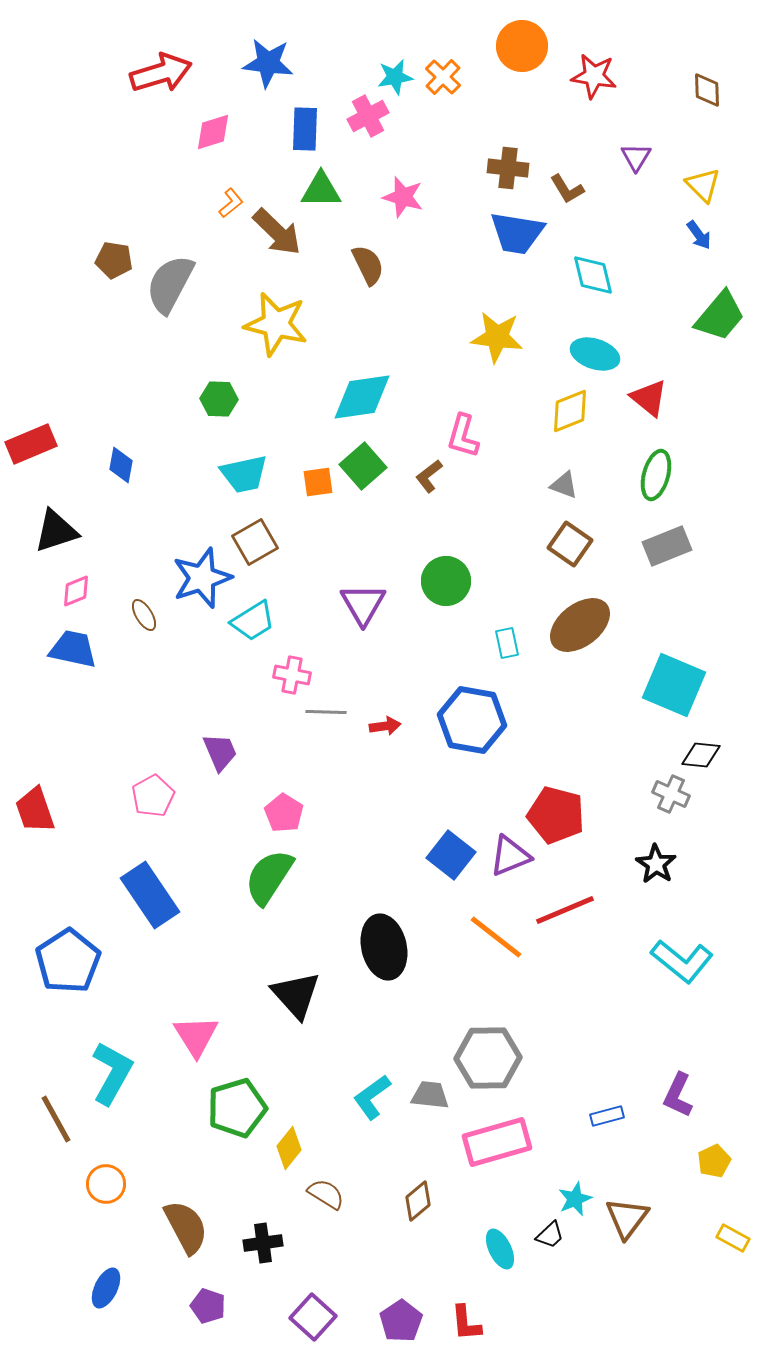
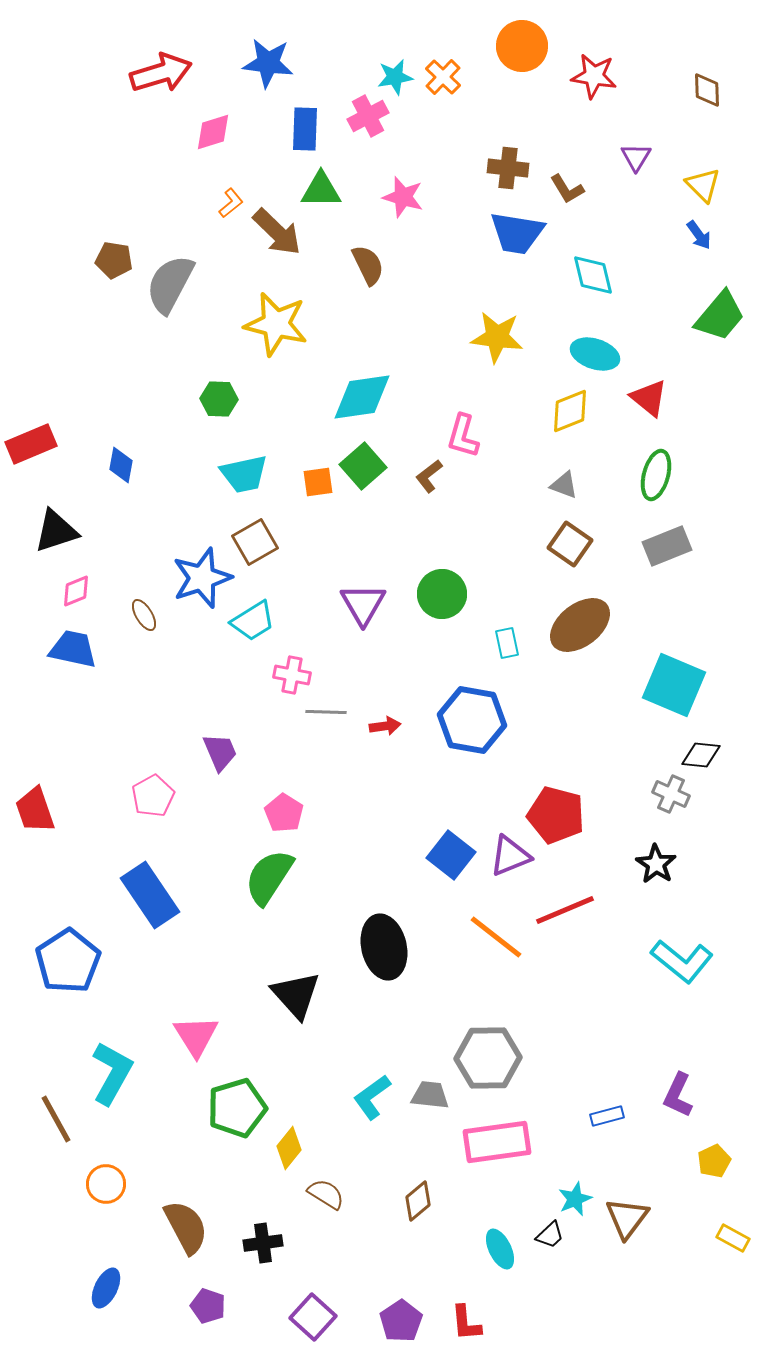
green circle at (446, 581): moved 4 px left, 13 px down
pink rectangle at (497, 1142): rotated 8 degrees clockwise
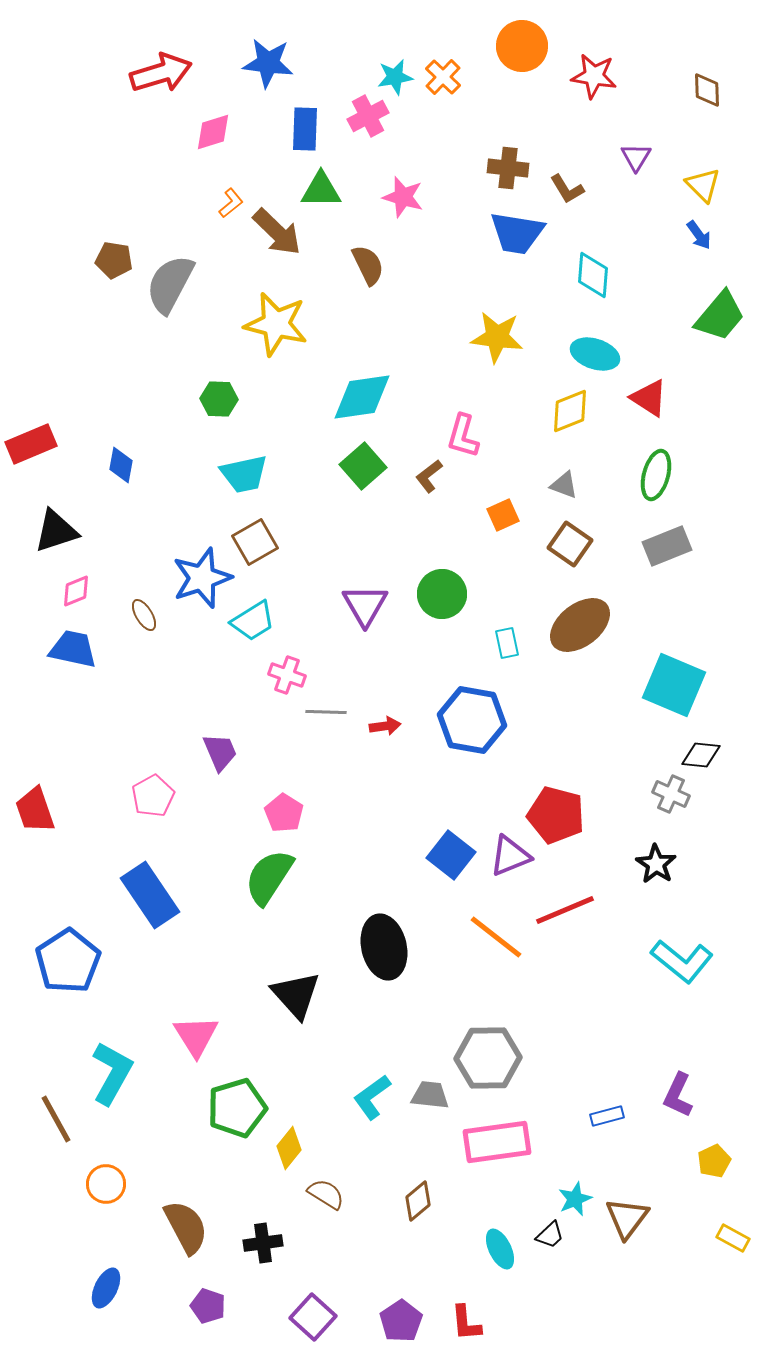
cyan diamond at (593, 275): rotated 18 degrees clockwise
red triangle at (649, 398): rotated 6 degrees counterclockwise
orange square at (318, 482): moved 185 px right, 33 px down; rotated 16 degrees counterclockwise
purple triangle at (363, 604): moved 2 px right, 1 px down
pink cross at (292, 675): moved 5 px left; rotated 9 degrees clockwise
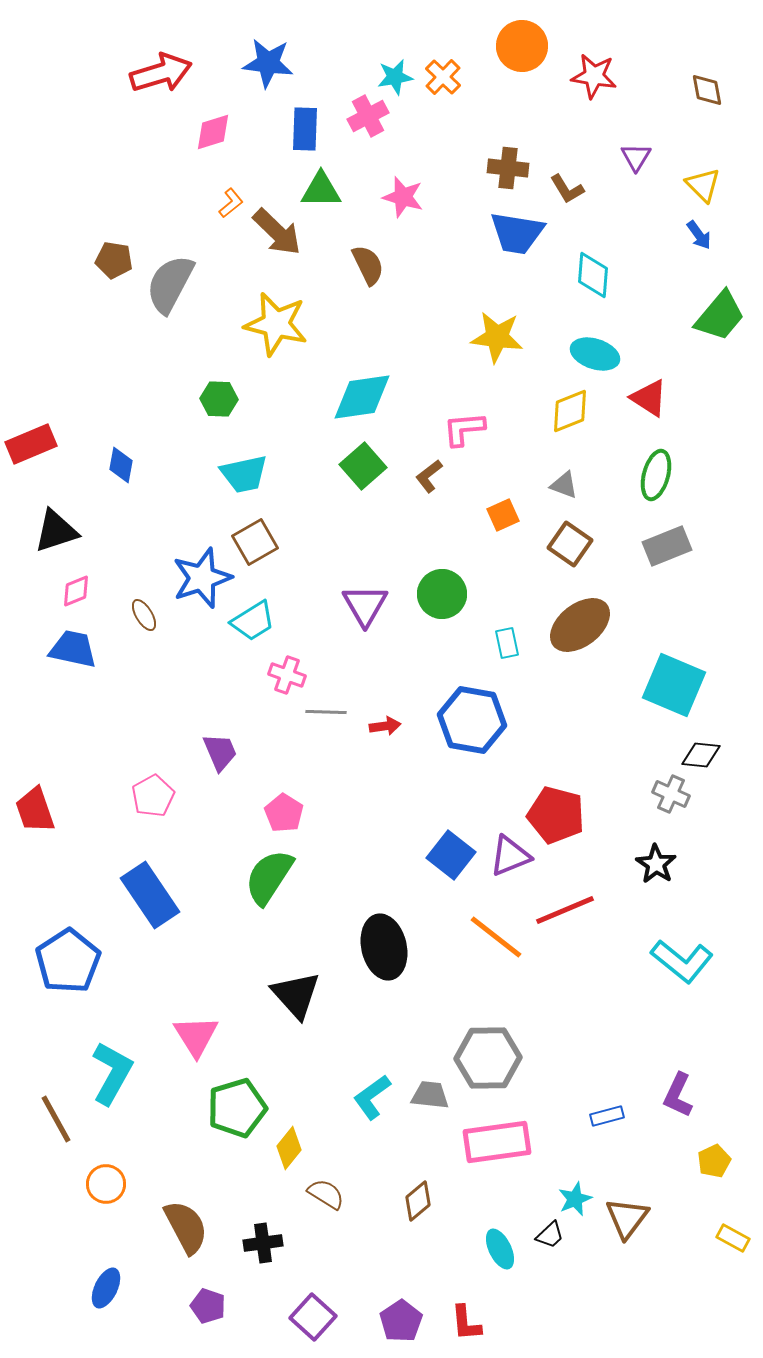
brown diamond at (707, 90): rotated 9 degrees counterclockwise
pink L-shape at (463, 436): moved 1 px right, 7 px up; rotated 69 degrees clockwise
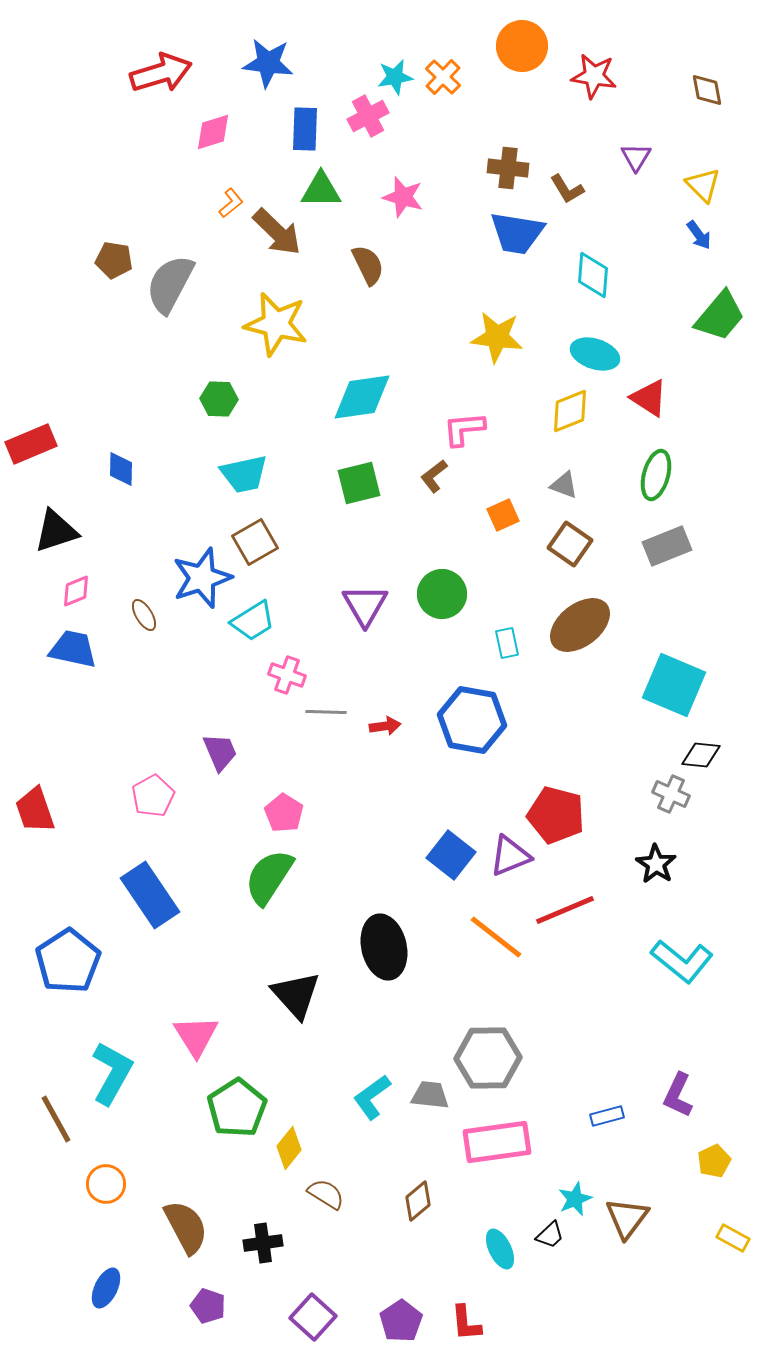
blue diamond at (121, 465): moved 4 px down; rotated 9 degrees counterclockwise
green square at (363, 466): moved 4 px left, 17 px down; rotated 27 degrees clockwise
brown L-shape at (429, 476): moved 5 px right
green pentagon at (237, 1108): rotated 16 degrees counterclockwise
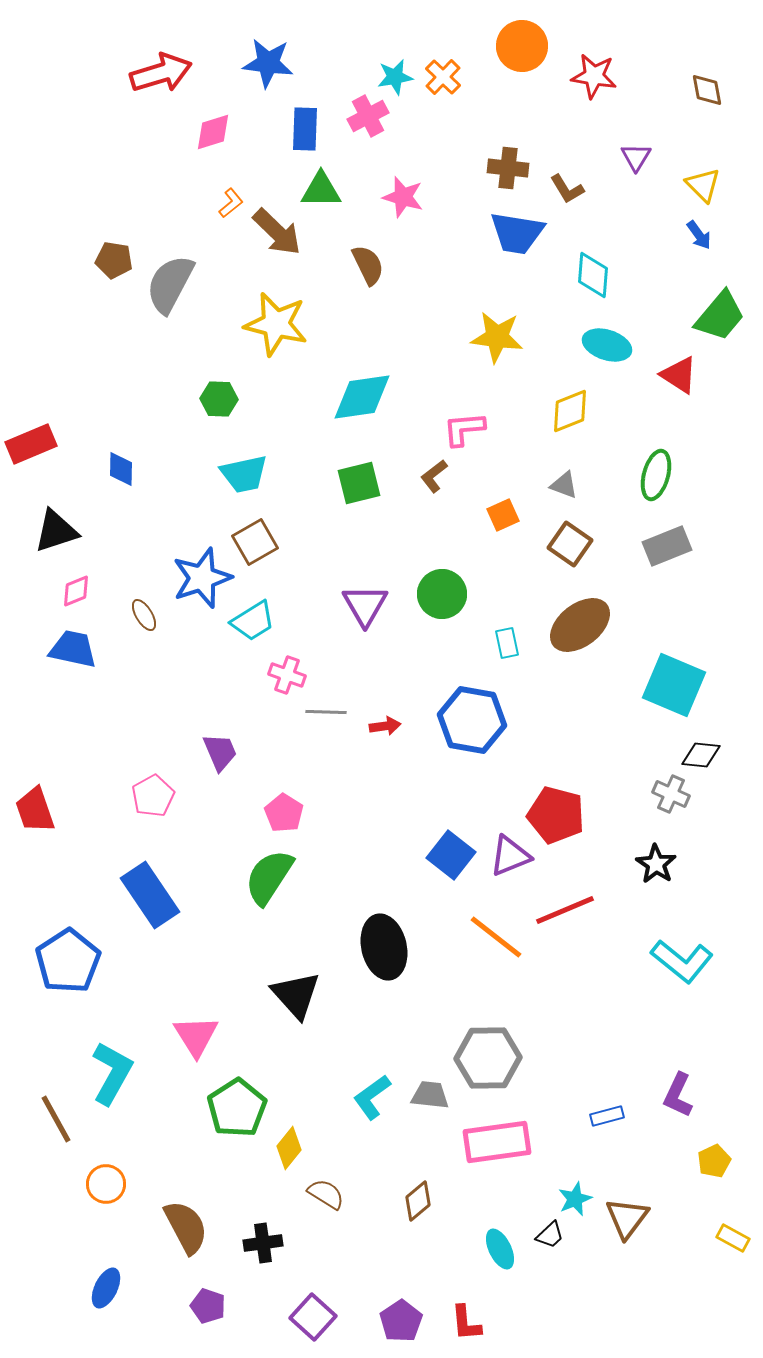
cyan ellipse at (595, 354): moved 12 px right, 9 px up
red triangle at (649, 398): moved 30 px right, 23 px up
